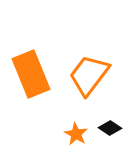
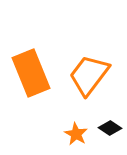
orange rectangle: moved 1 px up
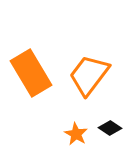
orange rectangle: rotated 9 degrees counterclockwise
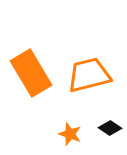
orange trapezoid: rotated 39 degrees clockwise
orange star: moved 6 px left; rotated 10 degrees counterclockwise
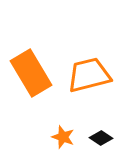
black diamond: moved 9 px left, 10 px down
orange star: moved 7 px left, 3 px down
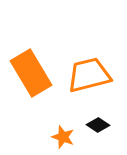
black diamond: moved 3 px left, 13 px up
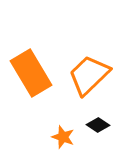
orange trapezoid: rotated 30 degrees counterclockwise
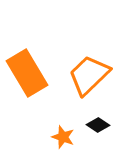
orange rectangle: moved 4 px left
